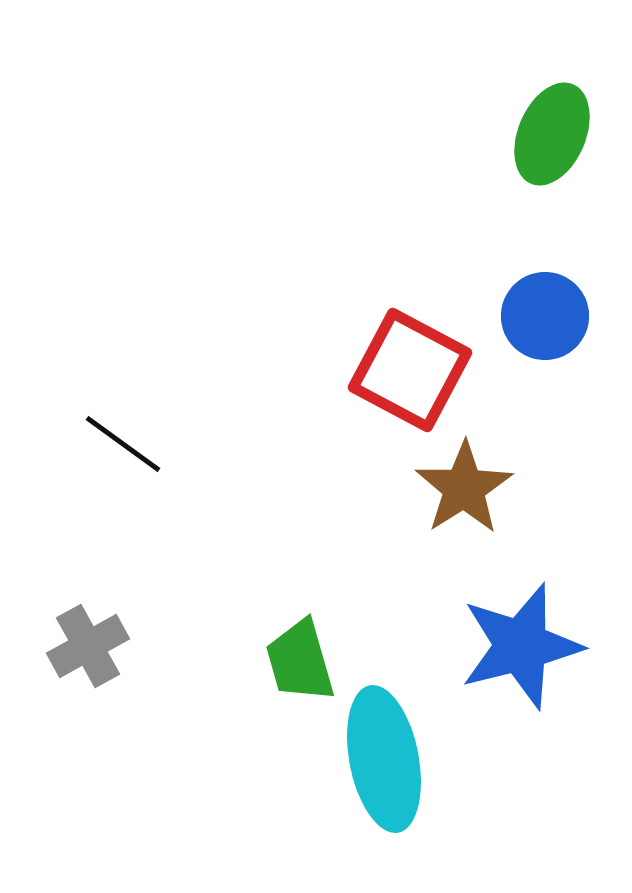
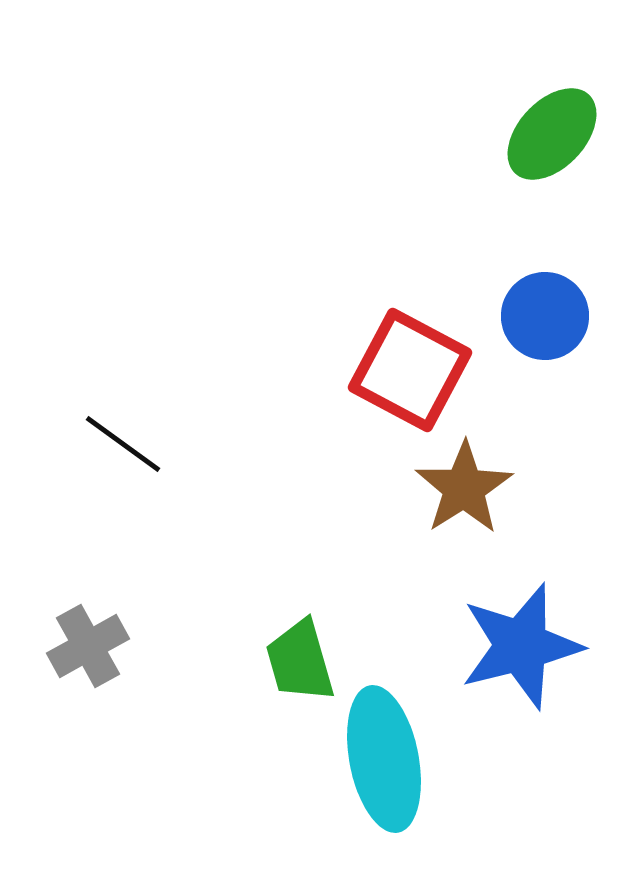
green ellipse: rotated 20 degrees clockwise
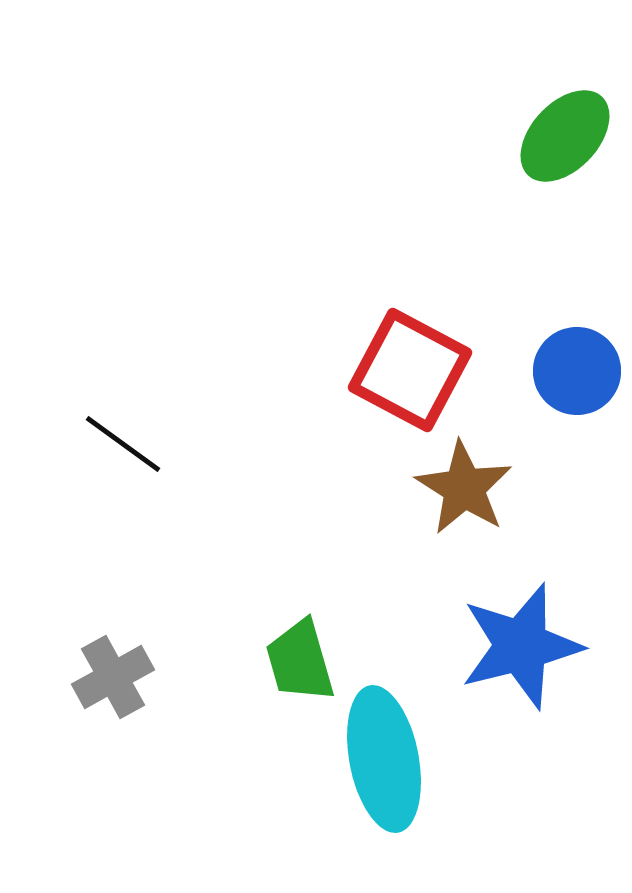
green ellipse: moved 13 px right, 2 px down
blue circle: moved 32 px right, 55 px down
brown star: rotated 8 degrees counterclockwise
gray cross: moved 25 px right, 31 px down
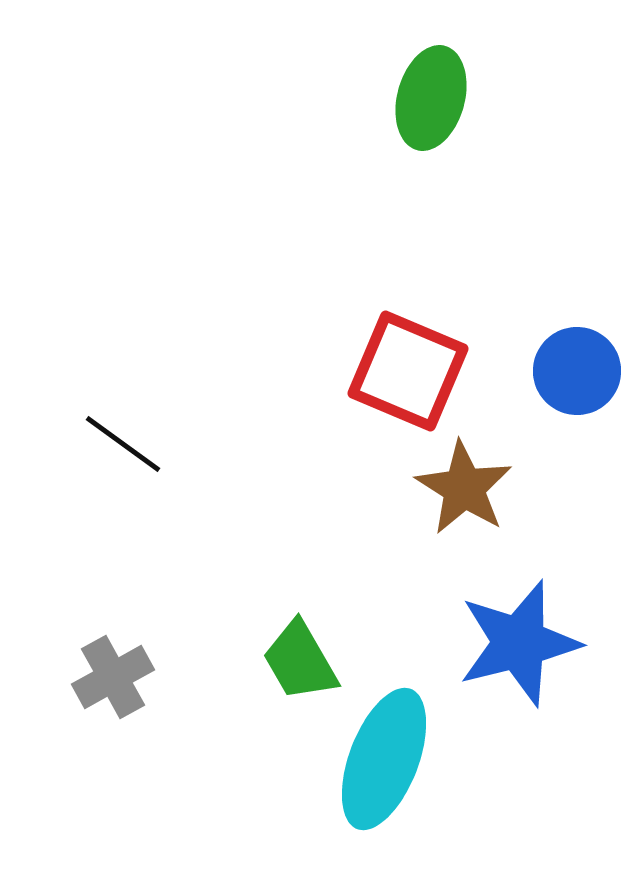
green ellipse: moved 134 px left, 38 px up; rotated 28 degrees counterclockwise
red square: moved 2 px left, 1 px down; rotated 5 degrees counterclockwise
blue star: moved 2 px left, 3 px up
green trapezoid: rotated 14 degrees counterclockwise
cyan ellipse: rotated 32 degrees clockwise
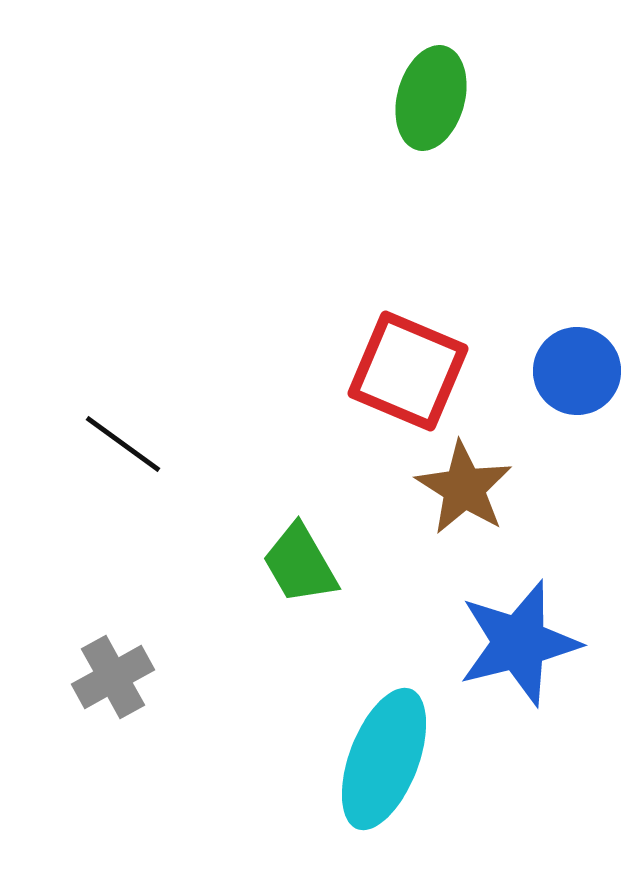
green trapezoid: moved 97 px up
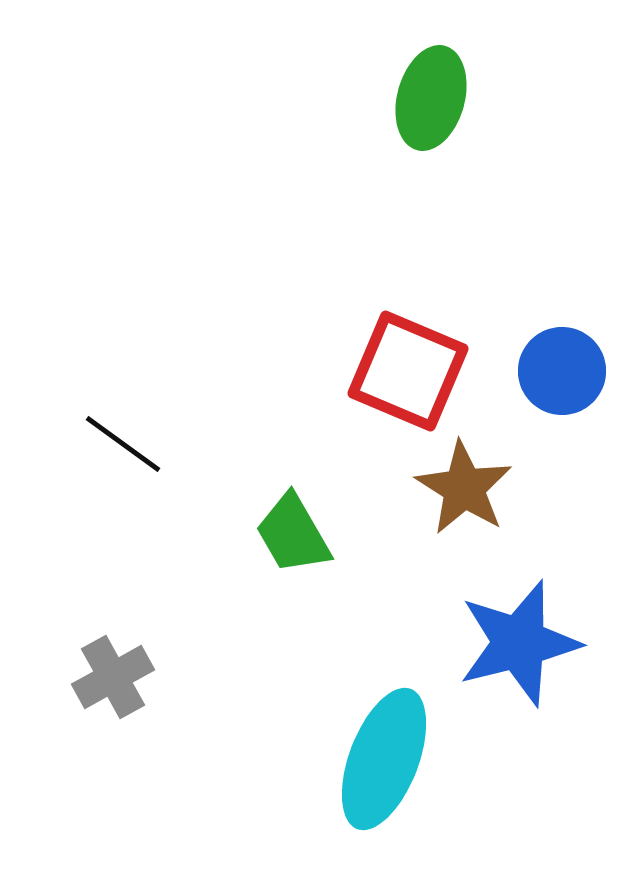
blue circle: moved 15 px left
green trapezoid: moved 7 px left, 30 px up
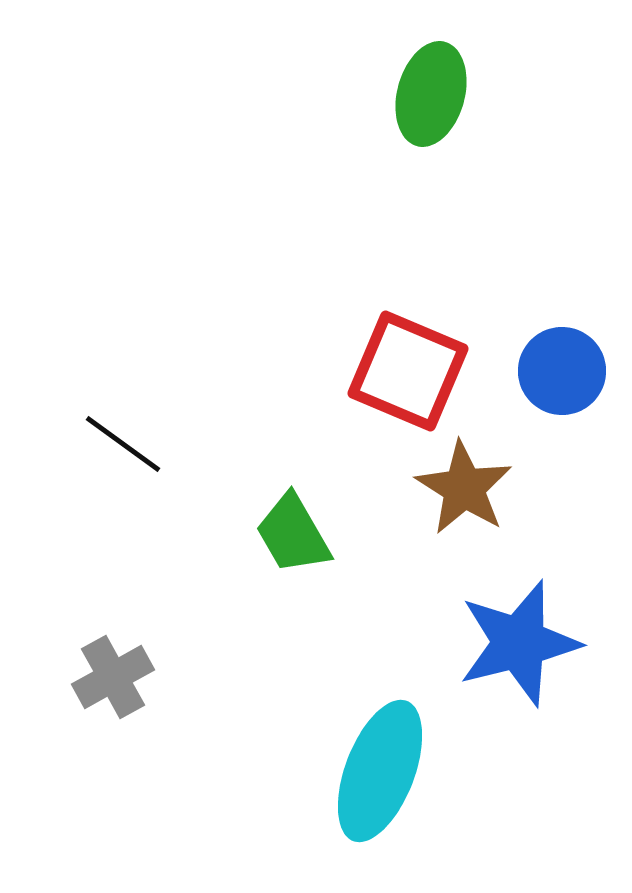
green ellipse: moved 4 px up
cyan ellipse: moved 4 px left, 12 px down
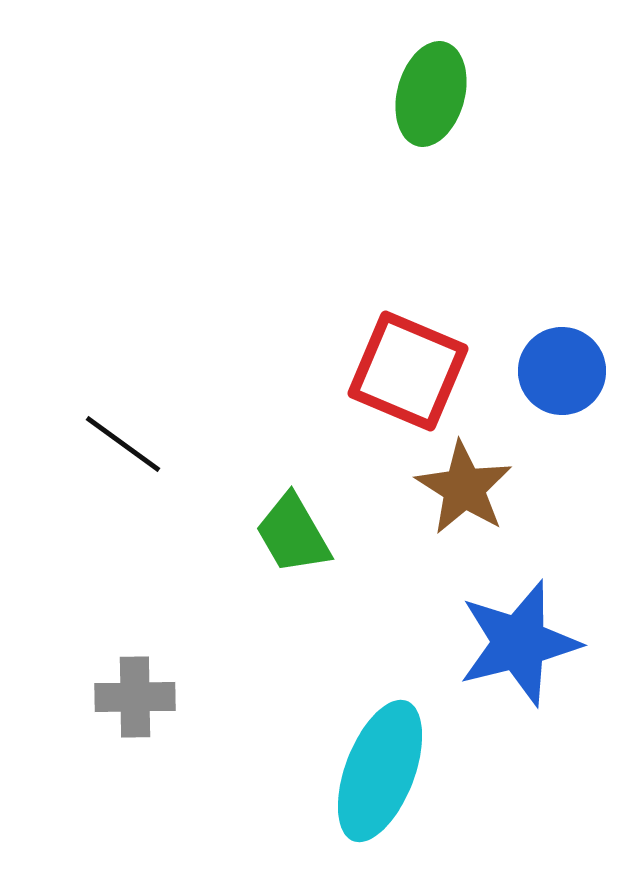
gray cross: moved 22 px right, 20 px down; rotated 28 degrees clockwise
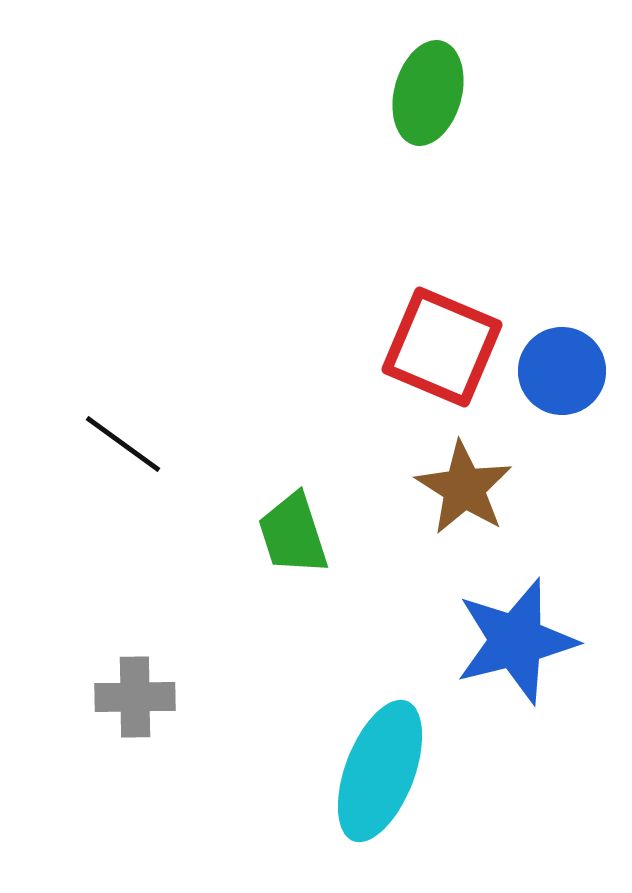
green ellipse: moved 3 px left, 1 px up
red square: moved 34 px right, 24 px up
green trapezoid: rotated 12 degrees clockwise
blue star: moved 3 px left, 2 px up
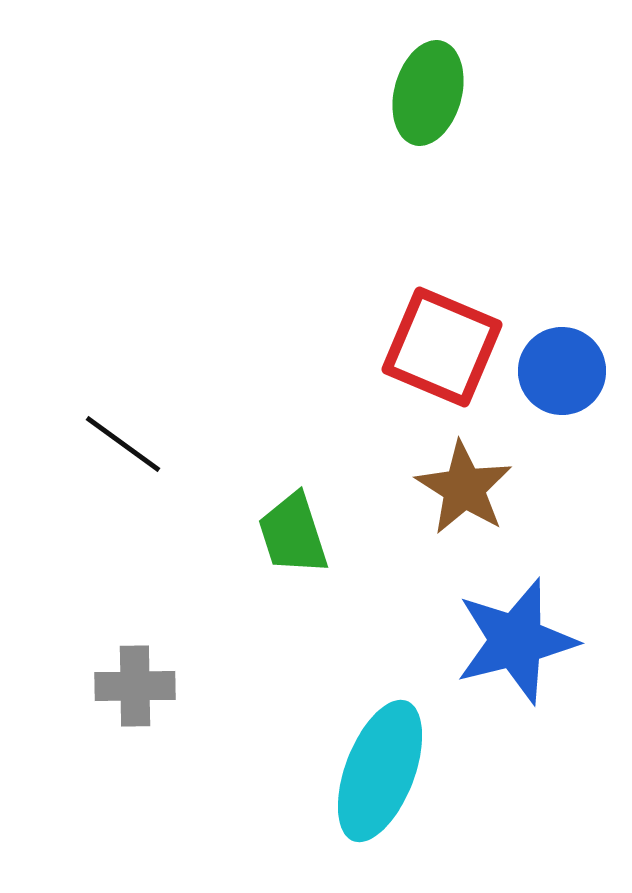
gray cross: moved 11 px up
